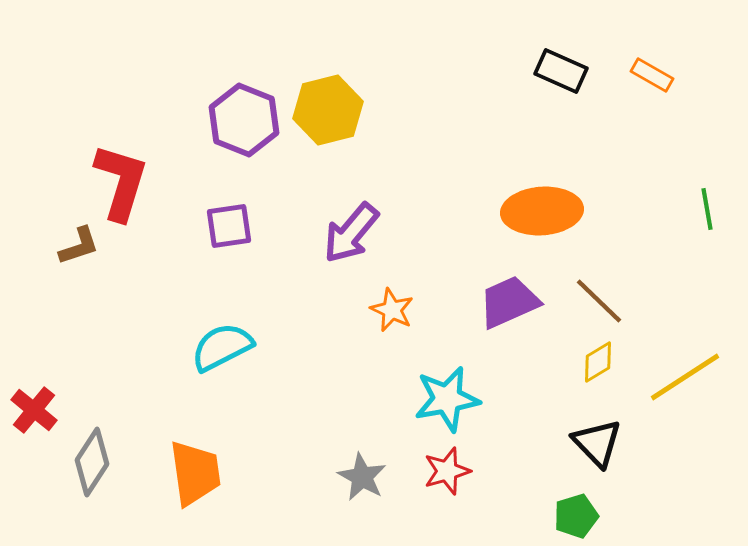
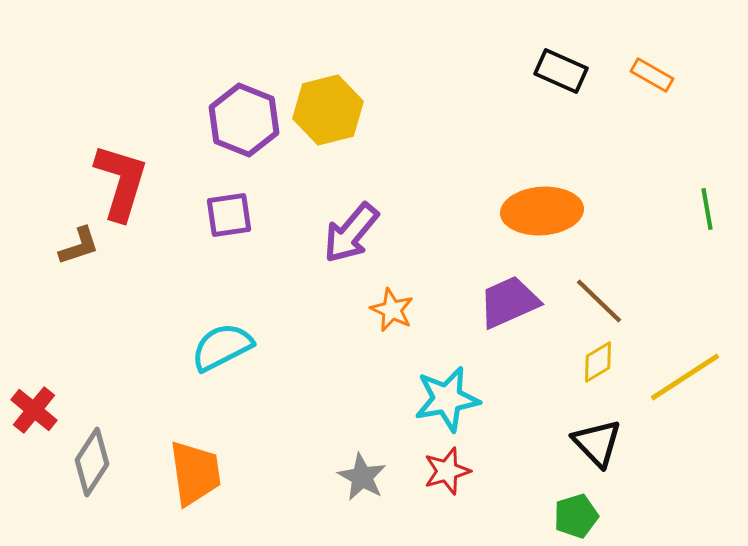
purple square: moved 11 px up
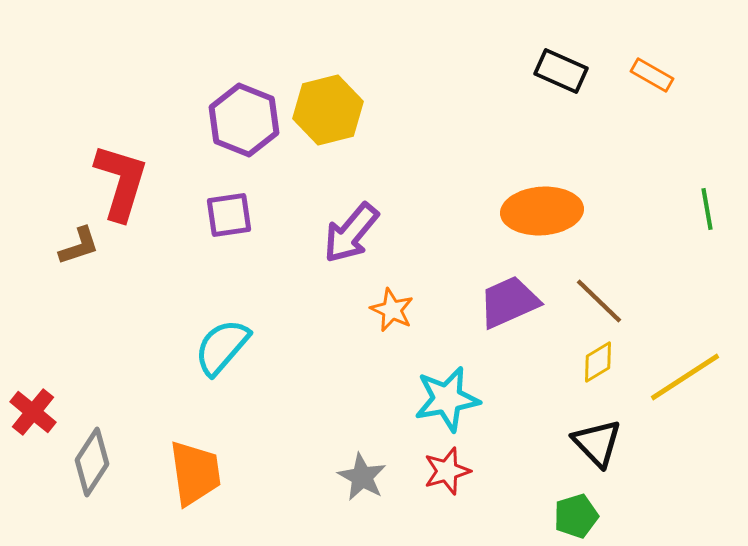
cyan semicircle: rotated 22 degrees counterclockwise
red cross: moved 1 px left, 2 px down
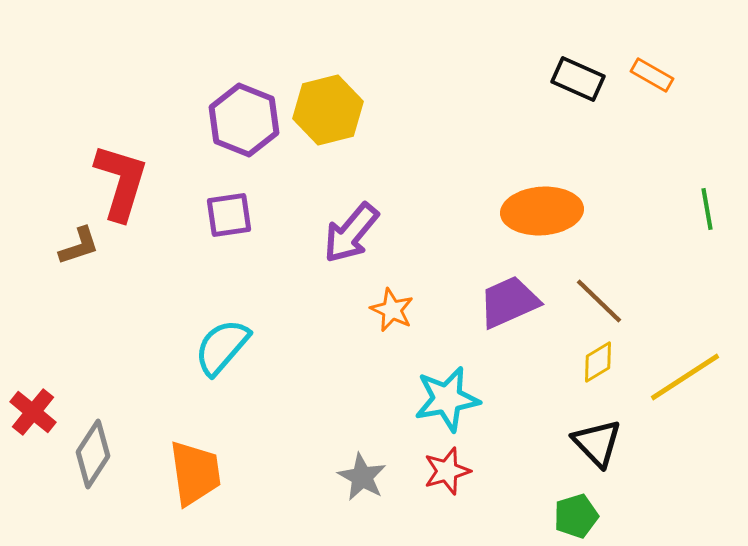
black rectangle: moved 17 px right, 8 px down
gray diamond: moved 1 px right, 8 px up
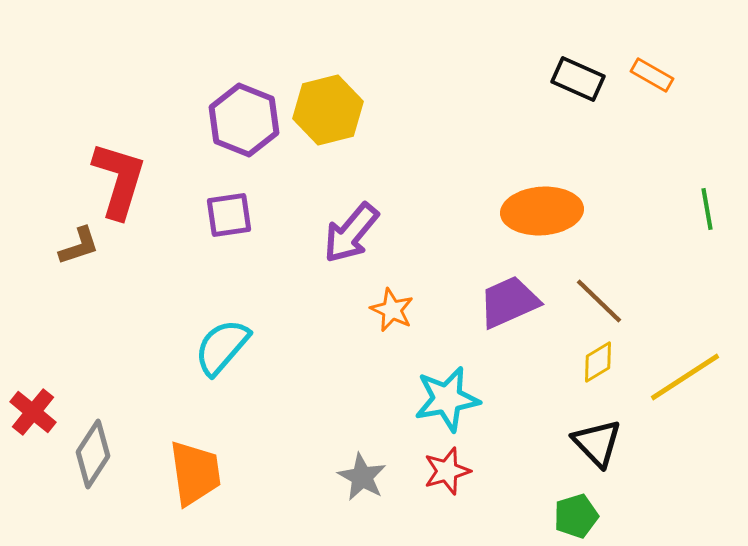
red L-shape: moved 2 px left, 2 px up
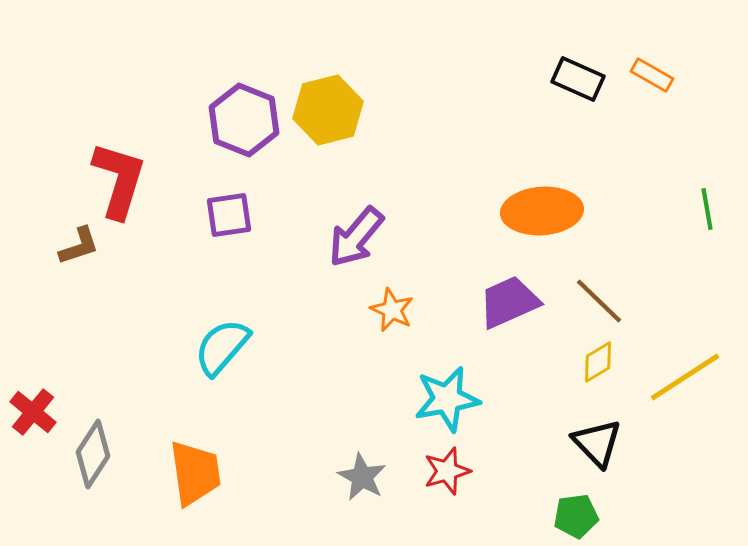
purple arrow: moved 5 px right, 4 px down
green pentagon: rotated 9 degrees clockwise
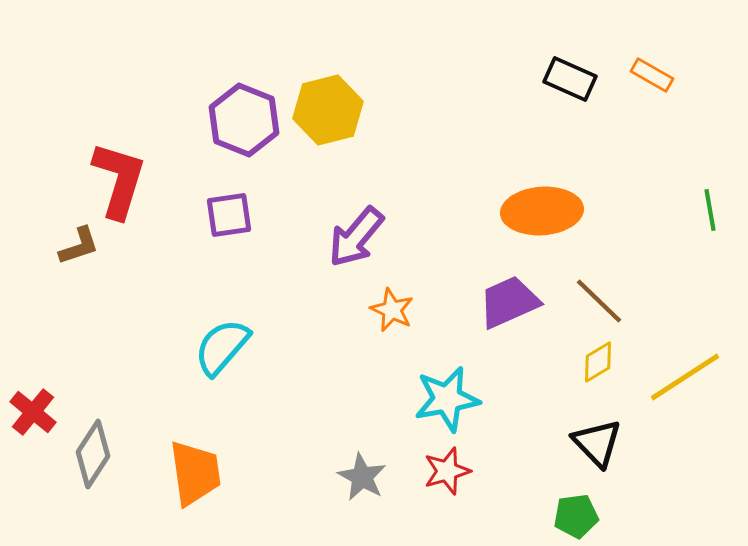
black rectangle: moved 8 px left
green line: moved 3 px right, 1 px down
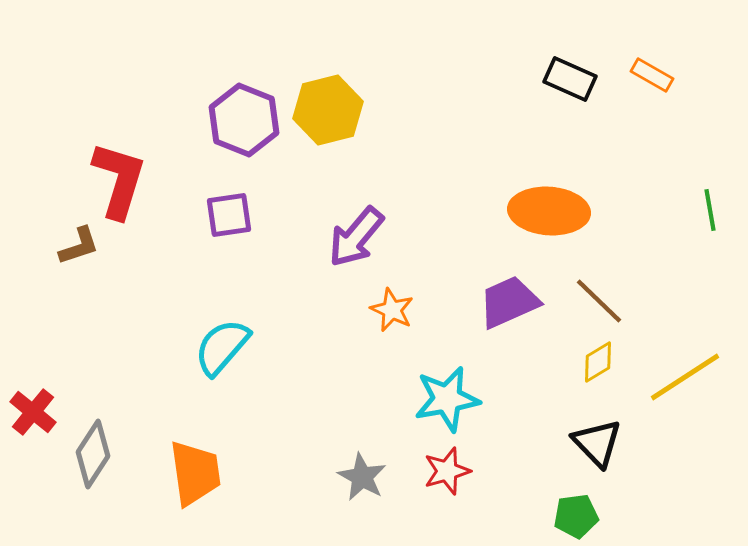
orange ellipse: moved 7 px right; rotated 8 degrees clockwise
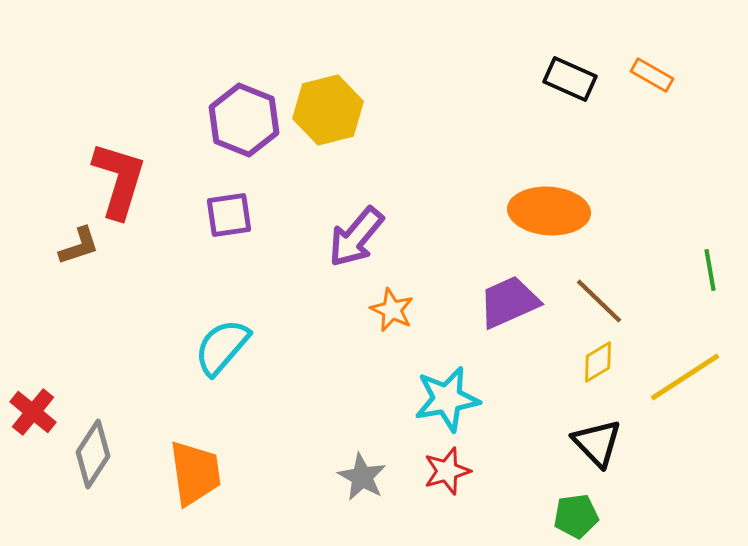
green line: moved 60 px down
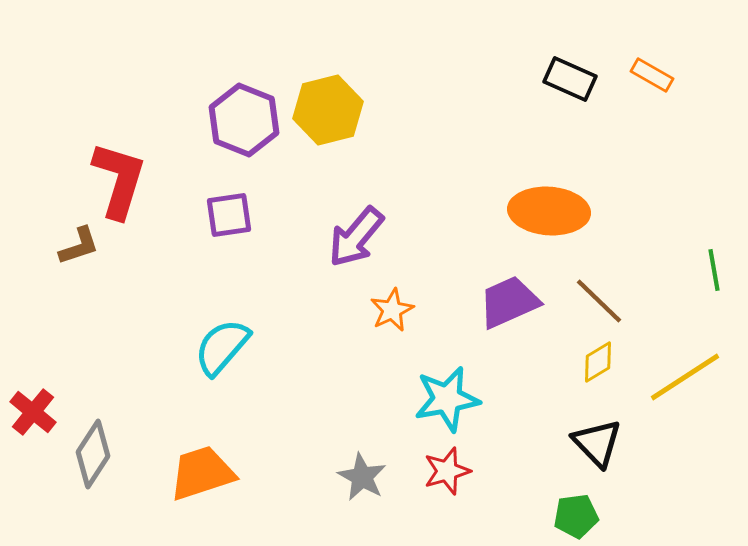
green line: moved 4 px right
orange star: rotated 21 degrees clockwise
orange trapezoid: moved 7 px right; rotated 100 degrees counterclockwise
